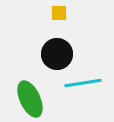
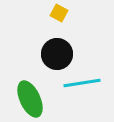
yellow square: rotated 30 degrees clockwise
cyan line: moved 1 px left
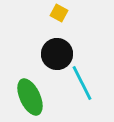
cyan line: rotated 72 degrees clockwise
green ellipse: moved 2 px up
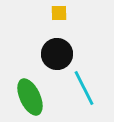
yellow square: rotated 30 degrees counterclockwise
cyan line: moved 2 px right, 5 px down
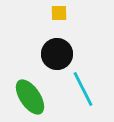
cyan line: moved 1 px left, 1 px down
green ellipse: rotated 9 degrees counterclockwise
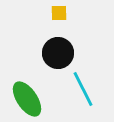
black circle: moved 1 px right, 1 px up
green ellipse: moved 3 px left, 2 px down
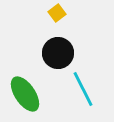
yellow square: moved 2 px left; rotated 36 degrees counterclockwise
green ellipse: moved 2 px left, 5 px up
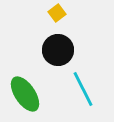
black circle: moved 3 px up
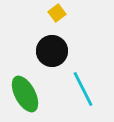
black circle: moved 6 px left, 1 px down
green ellipse: rotated 6 degrees clockwise
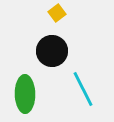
green ellipse: rotated 27 degrees clockwise
